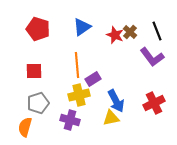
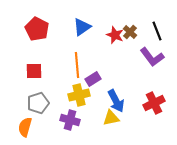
red pentagon: moved 1 px left; rotated 10 degrees clockwise
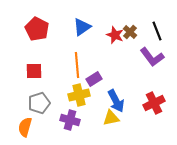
purple rectangle: moved 1 px right
gray pentagon: moved 1 px right
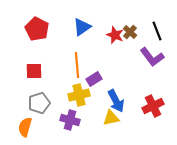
red cross: moved 1 px left, 3 px down
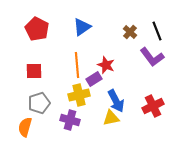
red star: moved 9 px left, 30 px down
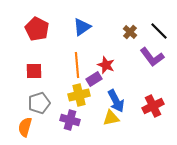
black line: moved 2 px right; rotated 24 degrees counterclockwise
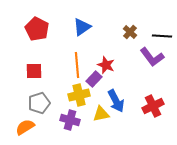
black line: moved 3 px right, 5 px down; rotated 42 degrees counterclockwise
purple rectangle: rotated 14 degrees counterclockwise
yellow triangle: moved 10 px left, 4 px up
orange semicircle: rotated 42 degrees clockwise
